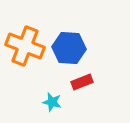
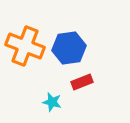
blue hexagon: rotated 12 degrees counterclockwise
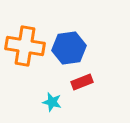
orange cross: rotated 12 degrees counterclockwise
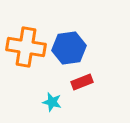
orange cross: moved 1 px right, 1 px down
